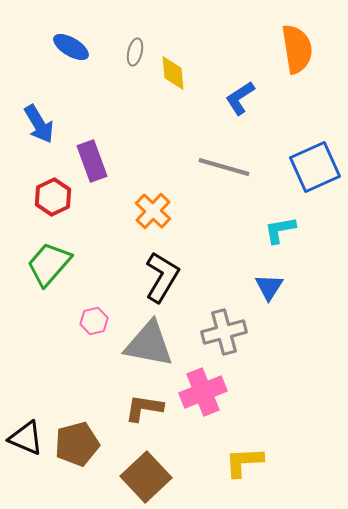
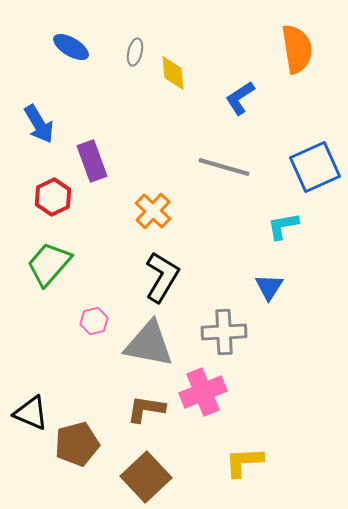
cyan L-shape: moved 3 px right, 4 px up
gray cross: rotated 12 degrees clockwise
brown L-shape: moved 2 px right, 1 px down
black triangle: moved 5 px right, 25 px up
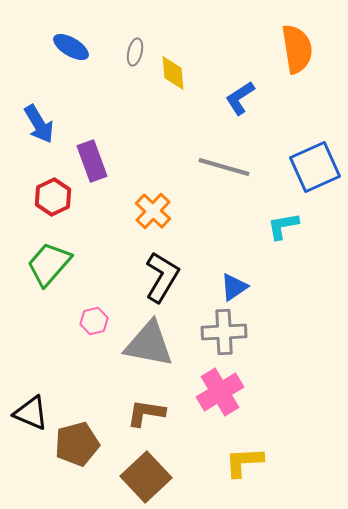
blue triangle: moved 35 px left; rotated 24 degrees clockwise
pink cross: moved 17 px right; rotated 9 degrees counterclockwise
brown L-shape: moved 4 px down
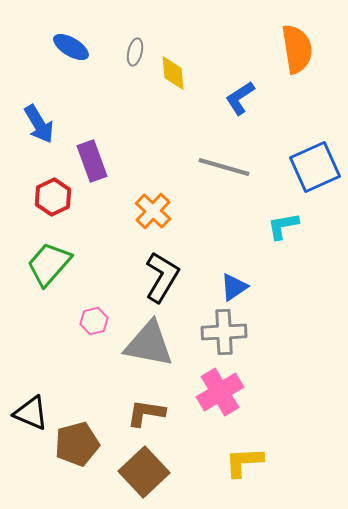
brown square: moved 2 px left, 5 px up
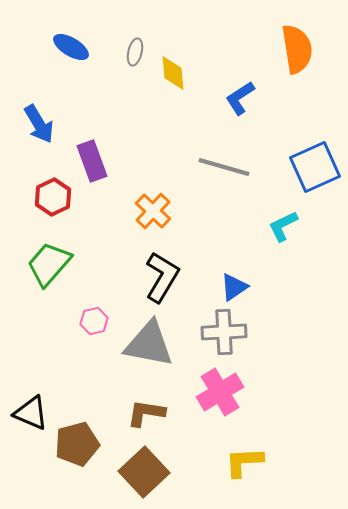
cyan L-shape: rotated 16 degrees counterclockwise
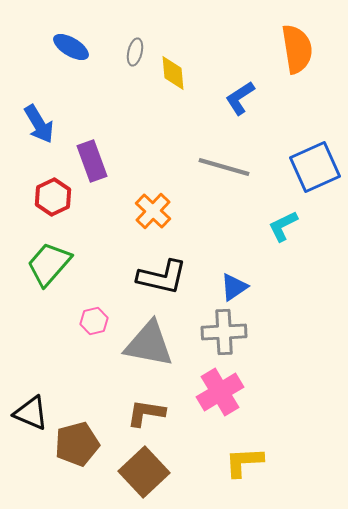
black L-shape: rotated 72 degrees clockwise
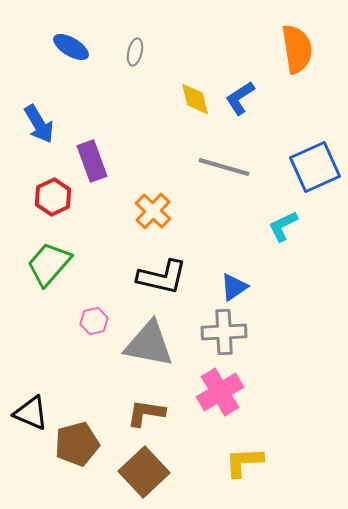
yellow diamond: moved 22 px right, 26 px down; rotated 9 degrees counterclockwise
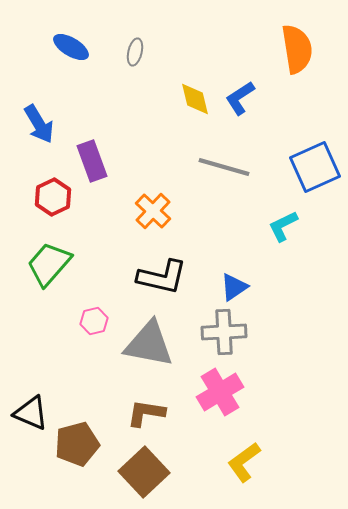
yellow L-shape: rotated 33 degrees counterclockwise
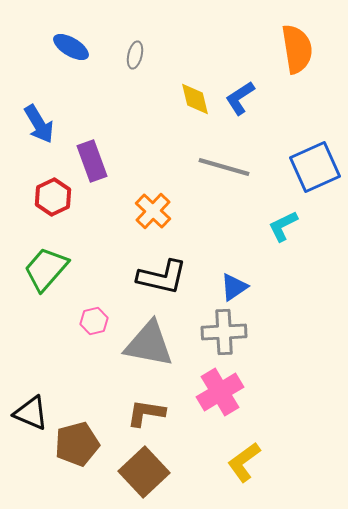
gray ellipse: moved 3 px down
green trapezoid: moved 3 px left, 5 px down
